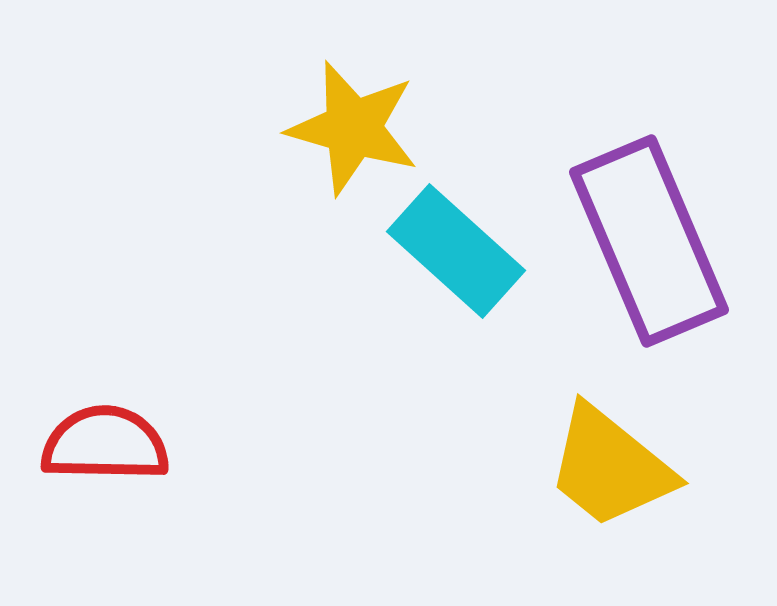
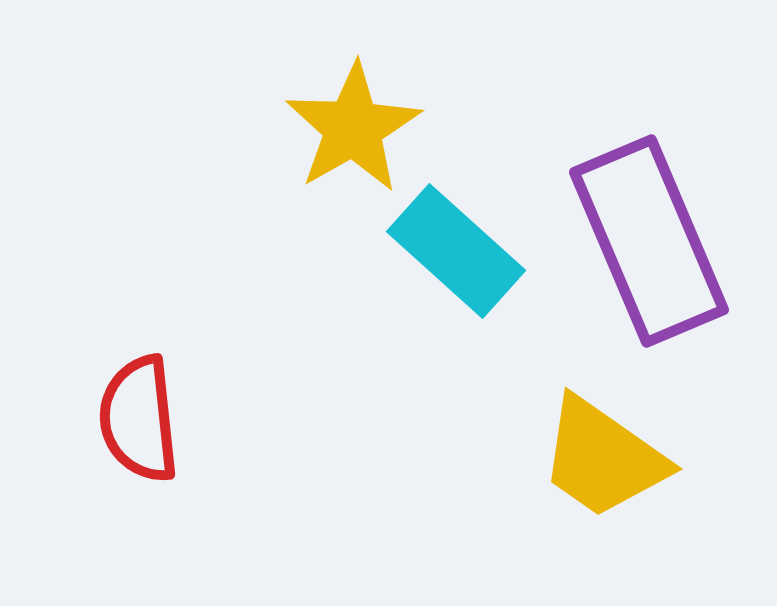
yellow star: rotated 26 degrees clockwise
red semicircle: moved 34 px right, 25 px up; rotated 97 degrees counterclockwise
yellow trapezoid: moved 7 px left, 9 px up; rotated 4 degrees counterclockwise
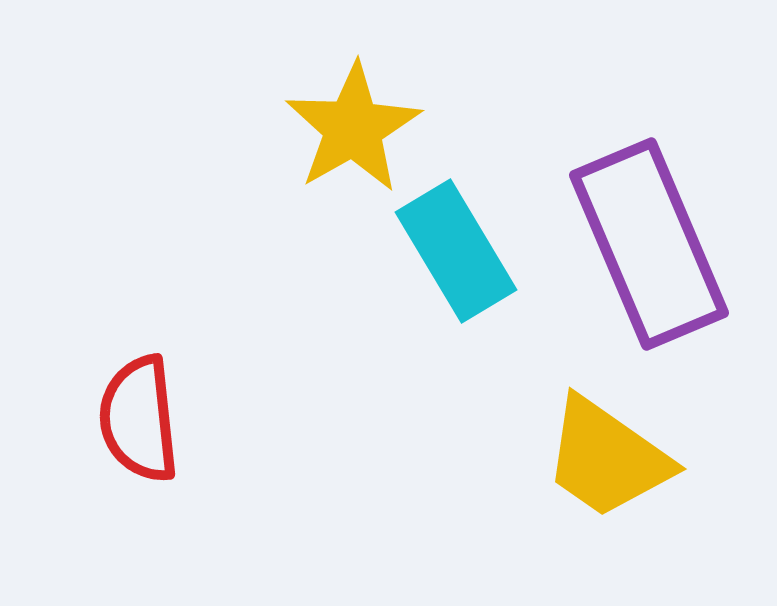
purple rectangle: moved 3 px down
cyan rectangle: rotated 17 degrees clockwise
yellow trapezoid: moved 4 px right
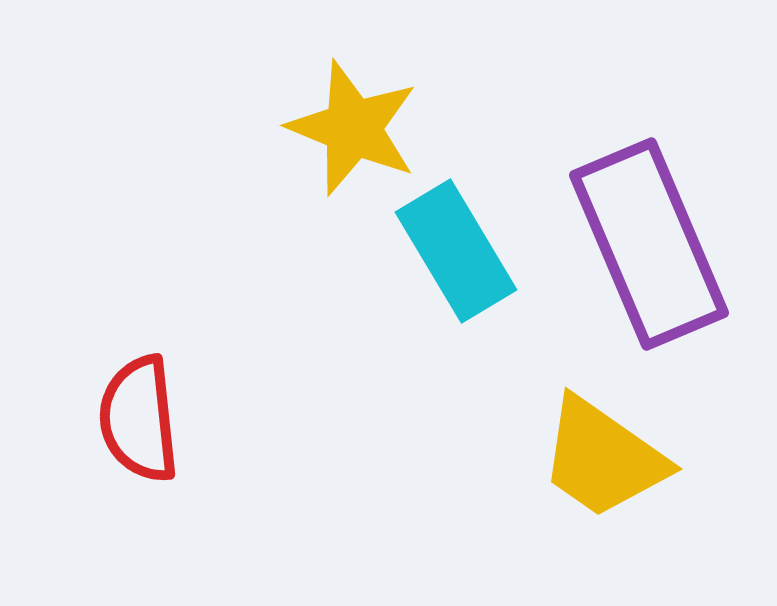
yellow star: rotated 20 degrees counterclockwise
yellow trapezoid: moved 4 px left
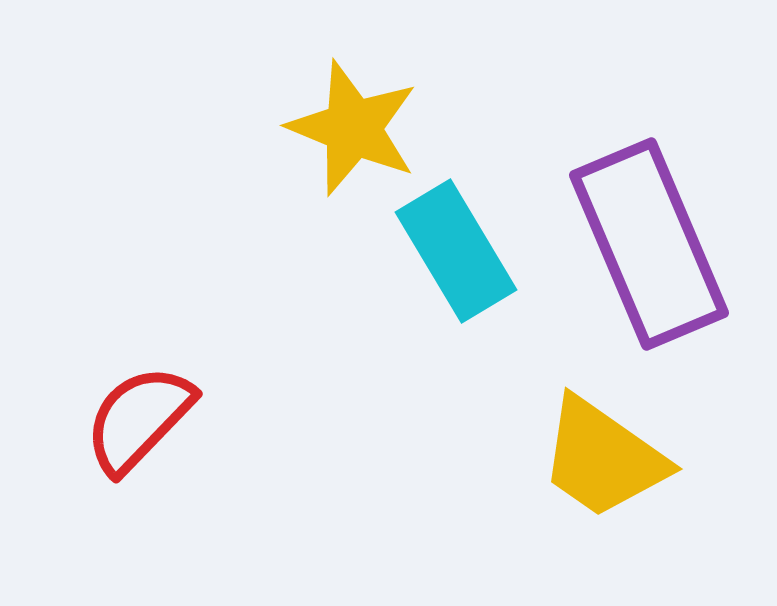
red semicircle: rotated 50 degrees clockwise
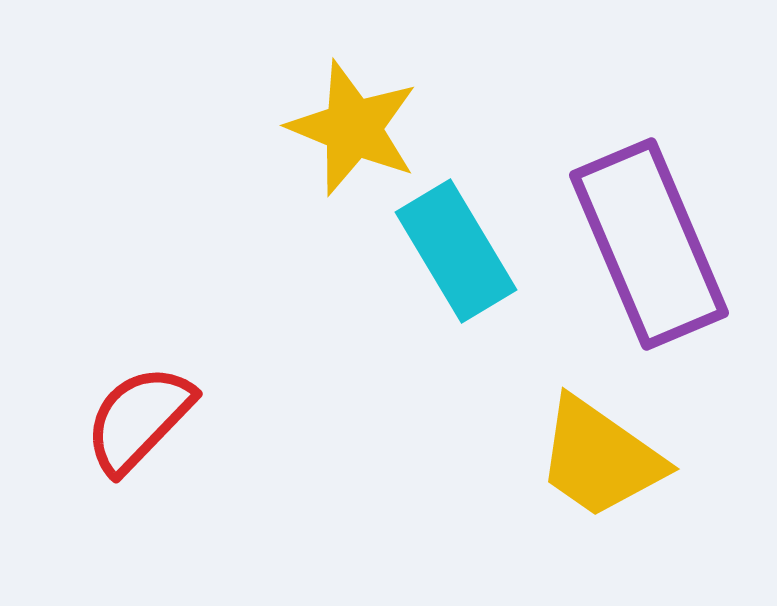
yellow trapezoid: moved 3 px left
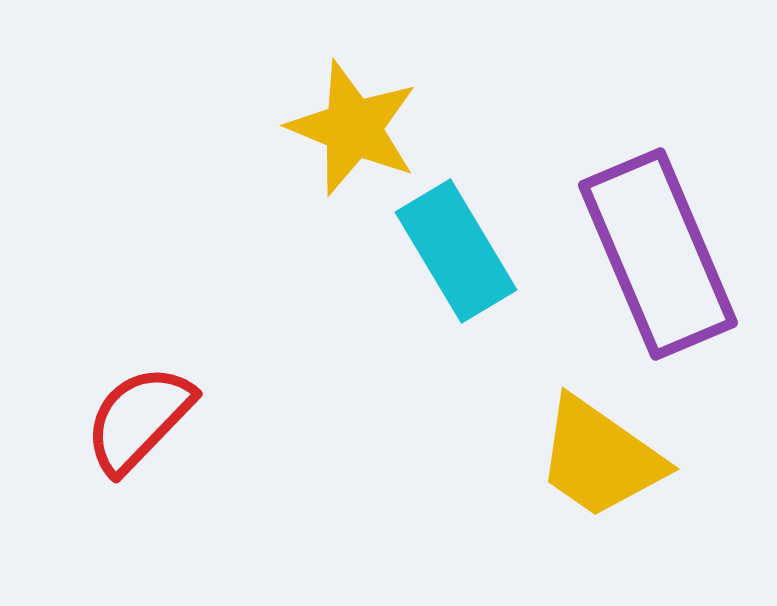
purple rectangle: moved 9 px right, 10 px down
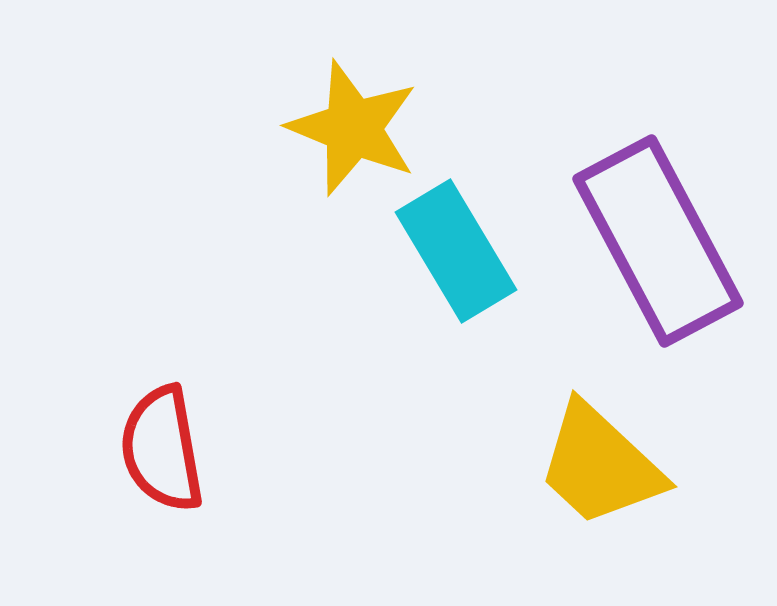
purple rectangle: moved 13 px up; rotated 5 degrees counterclockwise
red semicircle: moved 23 px right, 30 px down; rotated 54 degrees counterclockwise
yellow trapezoid: moved 7 px down; rotated 8 degrees clockwise
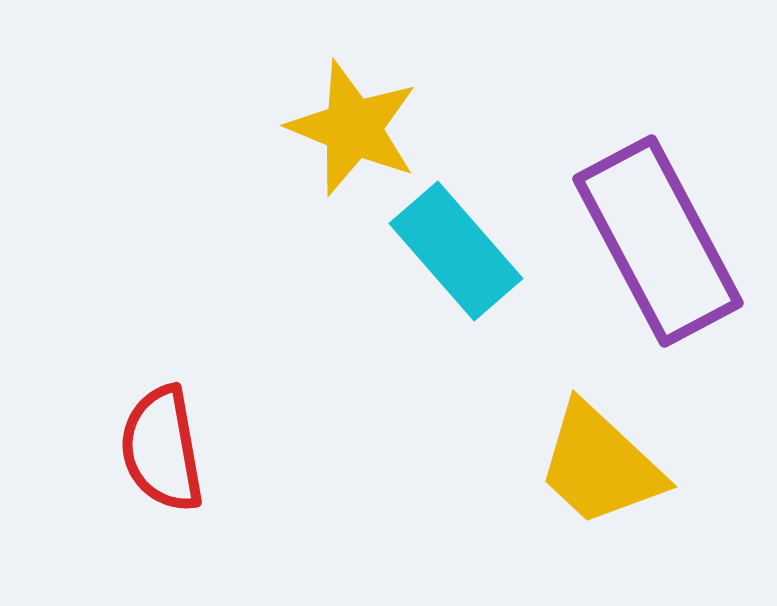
cyan rectangle: rotated 10 degrees counterclockwise
